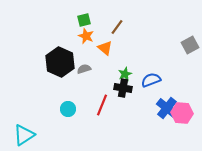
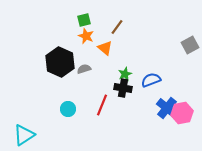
pink hexagon: rotated 15 degrees counterclockwise
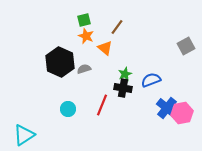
gray square: moved 4 px left, 1 px down
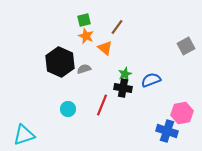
blue cross: moved 23 px down; rotated 20 degrees counterclockwise
cyan triangle: rotated 15 degrees clockwise
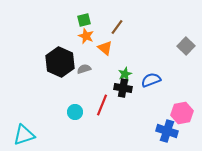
gray square: rotated 18 degrees counterclockwise
cyan circle: moved 7 px right, 3 px down
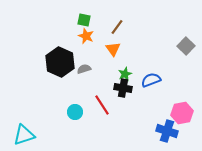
green square: rotated 24 degrees clockwise
orange triangle: moved 8 px right, 1 px down; rotated 14 degrees clockwise
red line: rotated 55 degrees counterclockwise
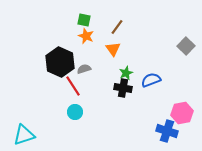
green star: moved 1 px right, 1 px up
red line: moved 29 px left, 19 px up
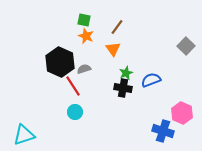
pink hexagon: rotated 25 degrees counterclockwise
blue cross: moved 4 px left
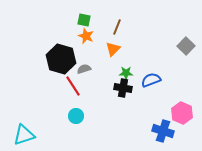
brown line: rotated 14 degrees counterclockwise
orange triangle: rotated 21 degrees clockwise
black hexagon: moved 1 px right, 3 px up; rotated 8 degrees counterclockwise
green star: rotated 24 degrees clockwise
cyan circle: moved 1 px right, 4 px down
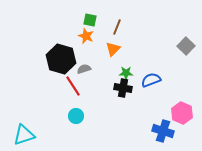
green square: moved 6 px right
